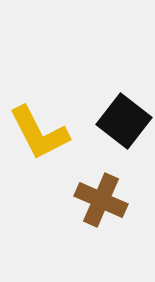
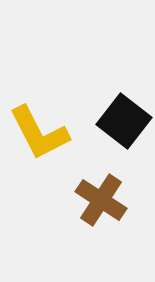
brown cross: rotated 9 degrees clockwise
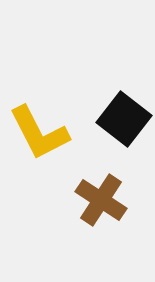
black square: moved 2 px up
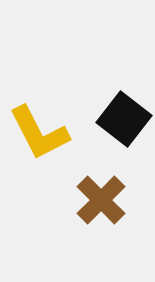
brown cross: rotated 12 degrees clockwise
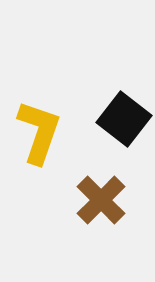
yellow L-shape: moved 1 px up; rotated 134 degrees counterclockwise
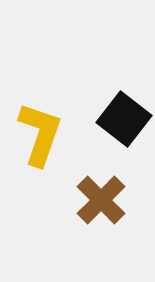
yellow L-shape: moved 1 px right, 2 px down
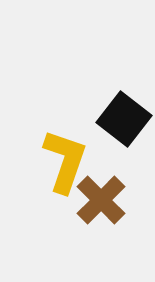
yellow L-shape: moved 25 px right, 27 px down
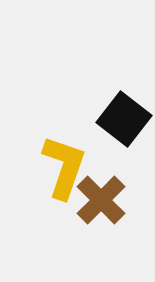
yellow L-shape: moved 1 px left, 6 px down
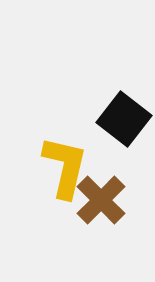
yellow L-shape: moved 1 px right; rotated 6 degrees counterclockwise
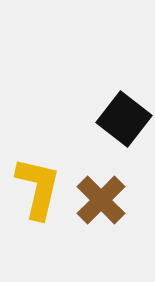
yellow L-shape: moved 27 px left, 21 px down
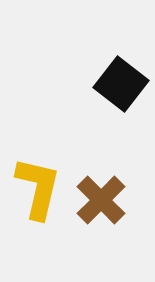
black square: moved 3 px left, 35 px up
